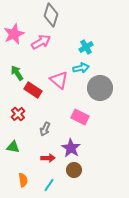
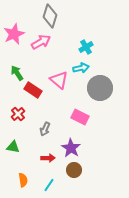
gray diamond: moved 1 px left, 1 px down
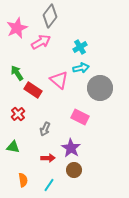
gray diamond: rotated 20 degrees clockwise
pink star: moved 3 px right, 6 px up
cyan cross: moved 6 px left
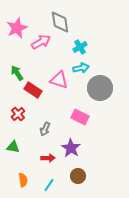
gray diamond: moved 10 px right, 6 px down; rotated 45 degrees counterclockwise
pink triangle: rotated 24 degrees counterclockwise
brown circle: moved 4 px right, 6 px down
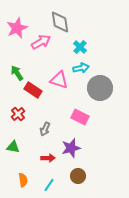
cyan cross: rotated 16 degrees counterclockwise
purple star: rotated 24 degrees clockwise
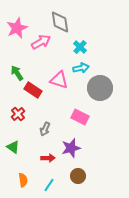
green triangle: rotated 24 degrees clockwise
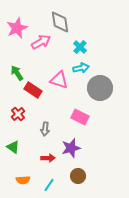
gray arrow: rotated 16 degrees counterclockwise
orange semicircle: rotated 96 degrees clockwise
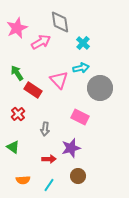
cyan cross: moved 3 px right, 4 px up
pink triangle: rotated 30 degrees clockwise
red arrow: moved 1 px right, 1 px down
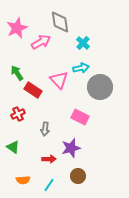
gray circle: moved 1 px up
red cross: rotated 16 degrees clockwise
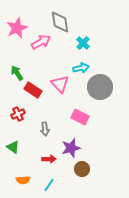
pink triangle: moved 1 px right, 4 px down
gray arrow: rotated 16 degrees counterclockwise
brown circle: moved 4 px right, 7 px up
